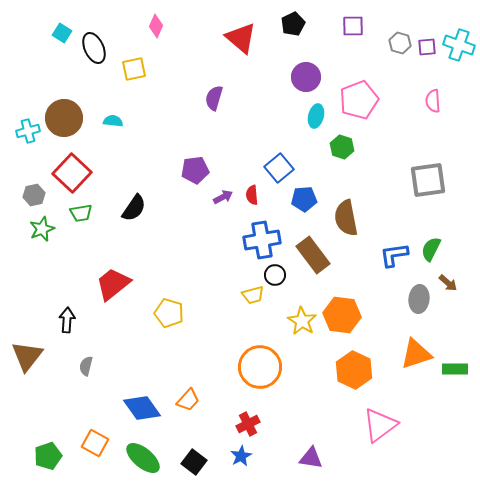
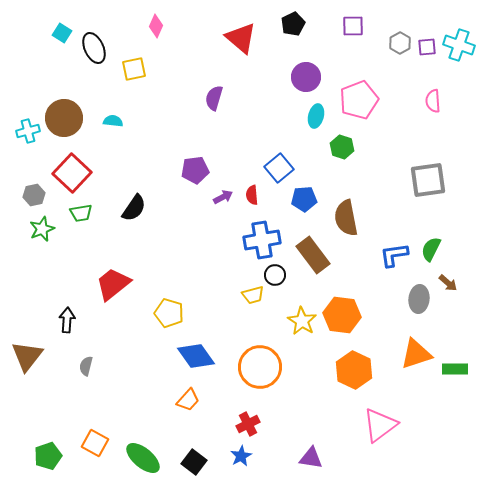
gray hexagon at (400, 43): rotated 15 degrees clockwise
blue diamond at (142, 408): moved 54 px right, 52 px up
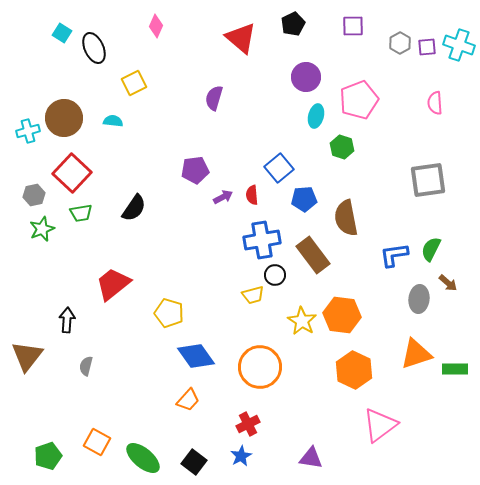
yellow square at (134, 69): moved 14 px down; rotated 15 degrees counterclockwise
pink semicircle at (433, 101): moved 2 px right, 2 px down
orange square at (95, 443): moved 2 px right, 1 px up
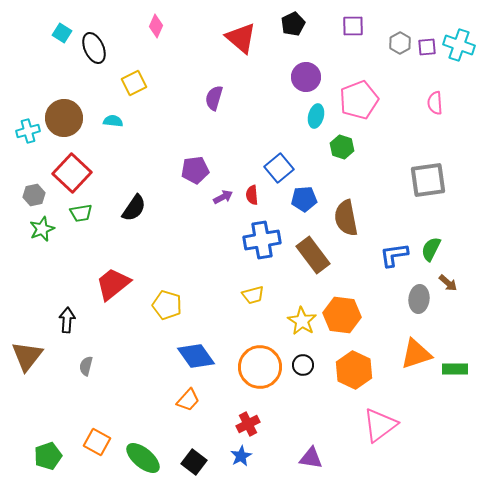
black circle at (275, 275): moved 28 px right, 90 px down
yellow pentagon at (169, 313): moved 2 px left, 8 px up
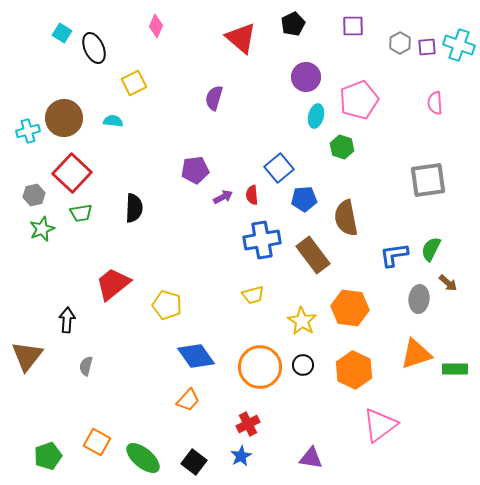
black semicircle at (134, 208): rotated 32 degrees counterclockwise
orange hexagon at (342, 315): moved 8 px right, 7 px up
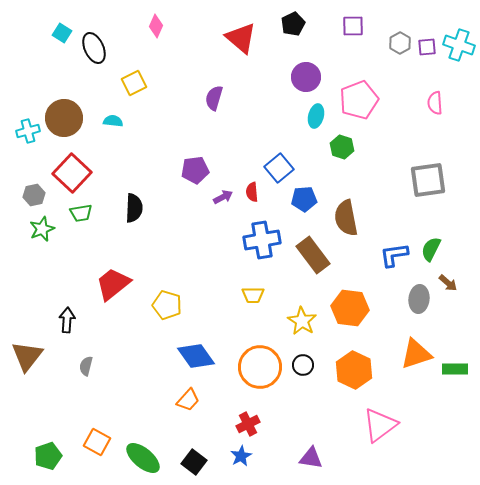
red semicircle at (252, 195): moved 3 px up
yellow trapezoid at (253, 295): rotated 15 degrees clockwise
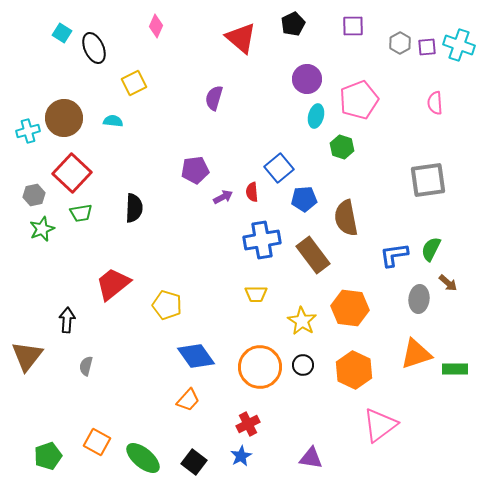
purple circle at (306, 77): moved 1 px right, 2 px down
yellow trapezoid at (253, 295): moved 3 px right, 1 px up
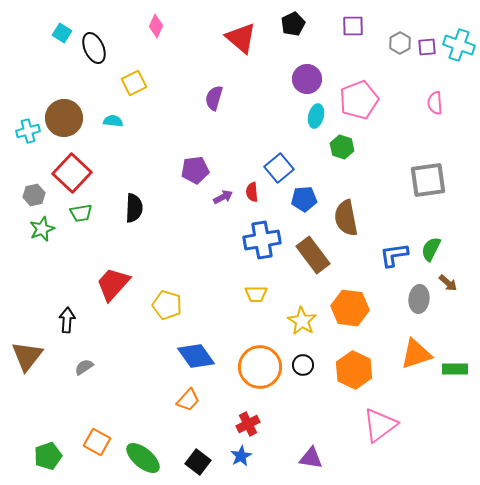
red trapezoid at (113, 284): rotated 9 degrees counterclockwise
gray semicircle at (86, 366): moved 2 px left, 1 px down; rotated 42 degrees clockwise
black square at (194, 462): moved 4 px right
